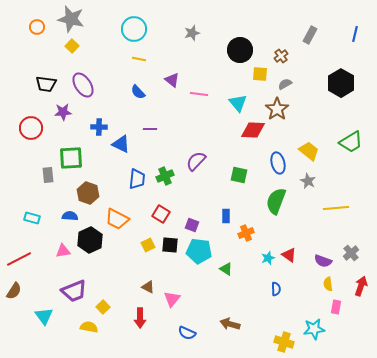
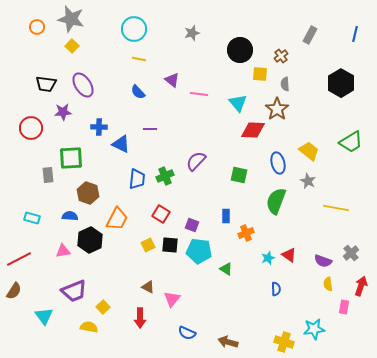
gray semicircle at (285, 84): rotated 64 degrees counterclockwise
yellow line at (336, 208): rotated 15 degrees clockwise
orange trapezoid at (117, 219): rotated 90 degrees counterclockwise
pink rectangle at (336, 307): moved 8 px right
brown arrow at (230, 324): moved 2 px left, 18 px down
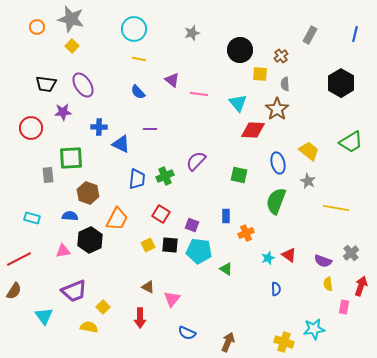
brown arrow at (228, 342): rotated 96 degrees clockwise
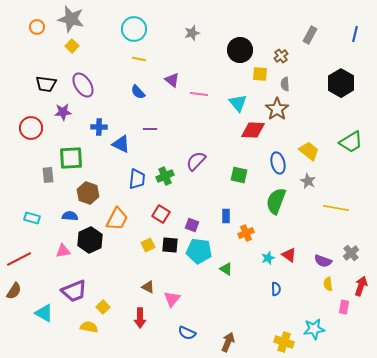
cyan triangle at (44, 316): moved 3 px up; rotated 24 degrees counterclockwise
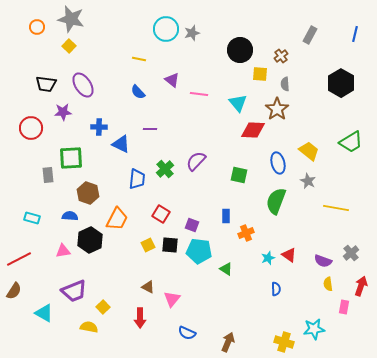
cyan circle at (134, 29): moved 32 px right
yellow square at (72, 46): moved 3 px left
green cross at (165, 176): moved 7 px up; rotated 18 degrees counterclockwise
